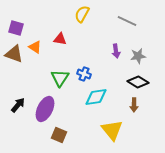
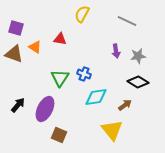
brown arrow: moved 9 px left; rotated 128 degrees counterclockwise
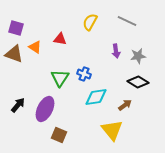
yellow semicircle: moved 8 px right, 8 px down
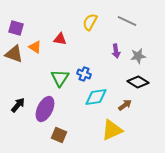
yellow triangle: rotated 45 degrees clockwise
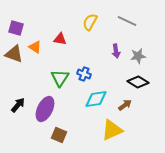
cyan diamond: moved 2 px down
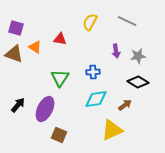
blue cross: moved 9 px right, 2 px up; rotated 24 degrees counterclockwise
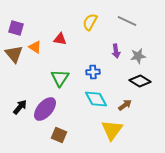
brown triangle: rotated 30 degrees clockwise
black diamond: moved 2 px right, 1 px up
cyan diamond: rotated 70 degrees clockwise
black arrow: moved 2 px right, 2 px down
purple ellipse: rotated 15 degrees clockwise
yellow triangle: rotated 30 degrees counterclockwise
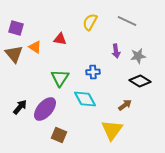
cyan diamond: moved 11 px left
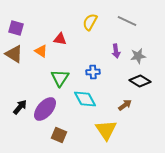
orange triangle: moved 6 px right, 4 px down
brown triangle: rotated 18 degrees counterclockwise
yellow triangle: moved 6 px left; rotated 10 degrees counterclockwise
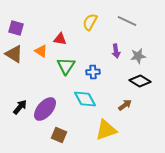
green triangle: moved 6 px right, 12 px up
yellow triangle: rotated 45 degrees clockwise
